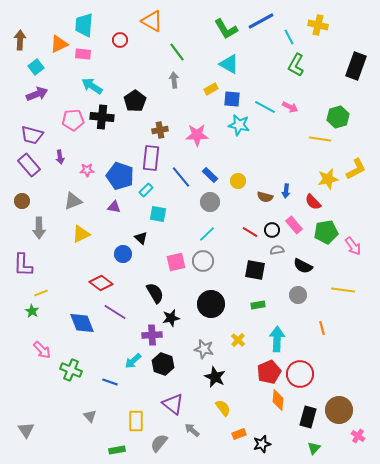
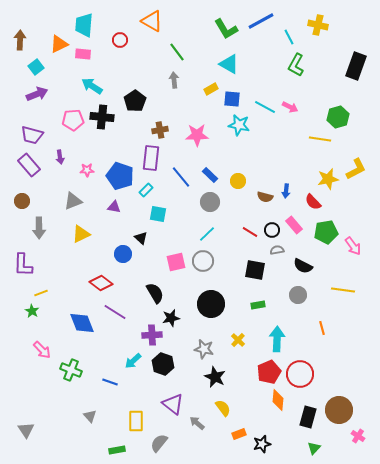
gray arrow at (192, 430): moved 5 px right, 7 px up
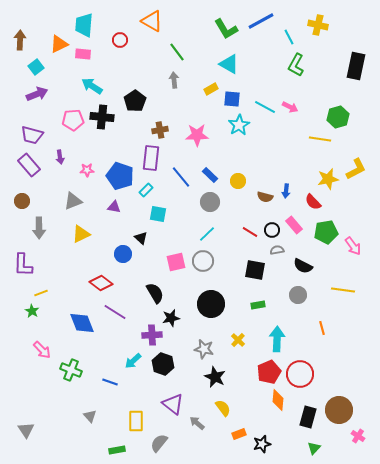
black rectangle at (356, 66): rotated 8 degrees counterclockwise
cyan star at (239, 125): rotated 30 degrees clockwise
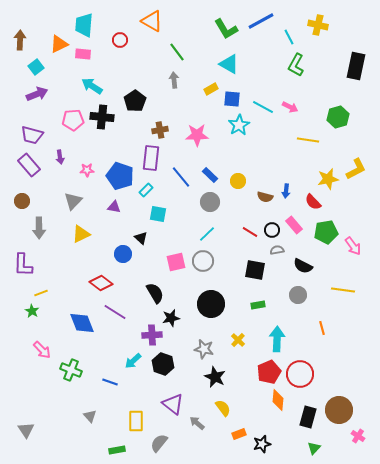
cyan line at (265, 107): moved 2 px left
yellow line at (320, 139): moved 12 px left, 1 px down
gray triangle at (73, 201): rotated 24 degrees counterclockwise
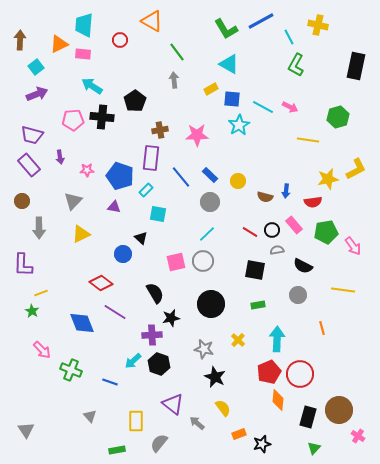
red semicircle at (313, 202): rotated 54 degrees counterclockwise
black hexagon at (163, 364): moved 4 px left
